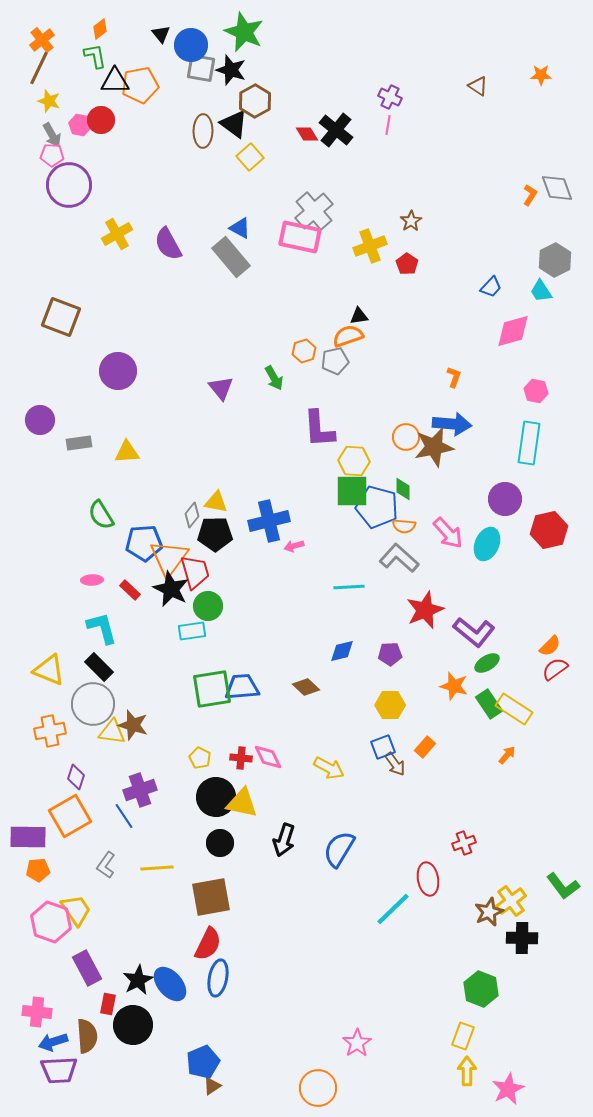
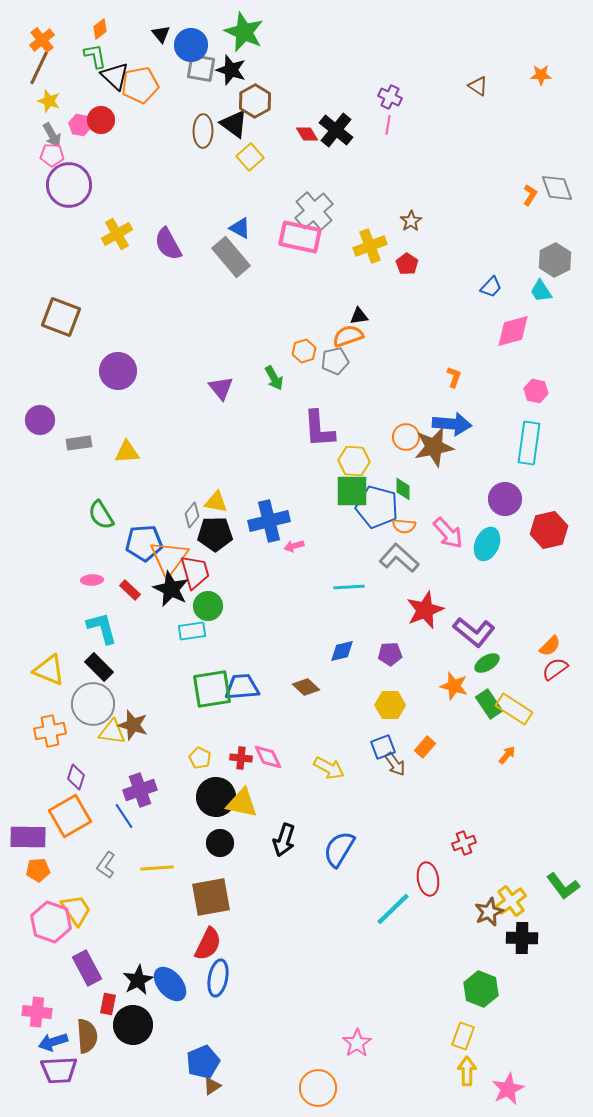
black triangle at (115, 81): moved 5 px up; rotated 44 degrees clockwise
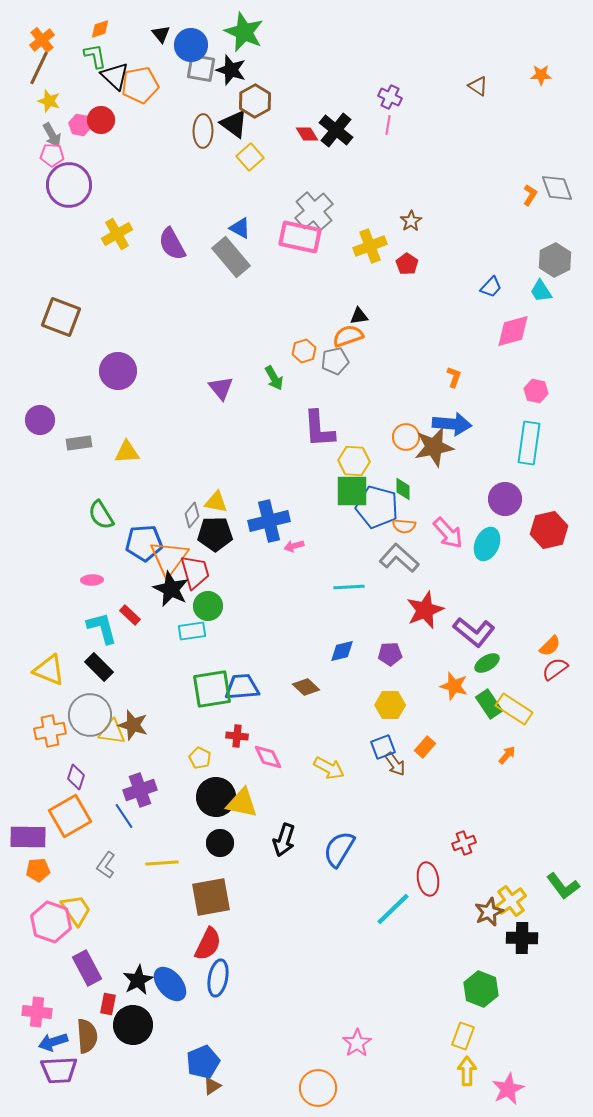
orange diamond at (100, 29): rotated 20 degrees clockwise
purple semicircle at (168, 244): moved 4 px right
red rectangle at (130, 590): moved 25 px down
gray circle at (93, 704): moved 3 px left, 11 px down
red cross at (241, 758): moved 4 px left, 22 px up
yellow line at (157, 868): moved 5 px right, 5 px up
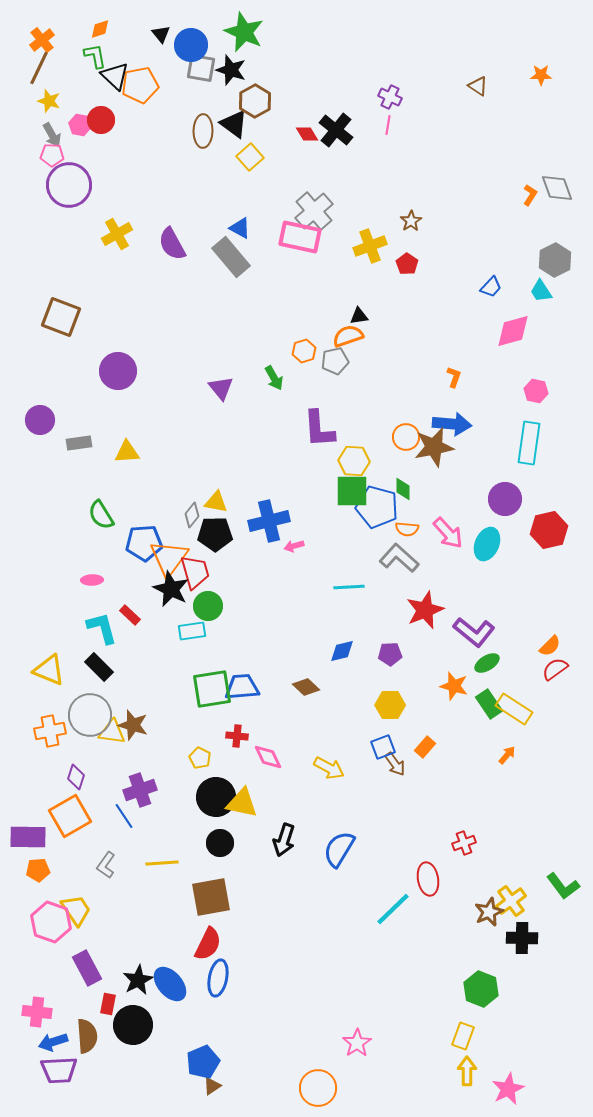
orange semicircle at (404, 526): moved 3 px right, 3 px down
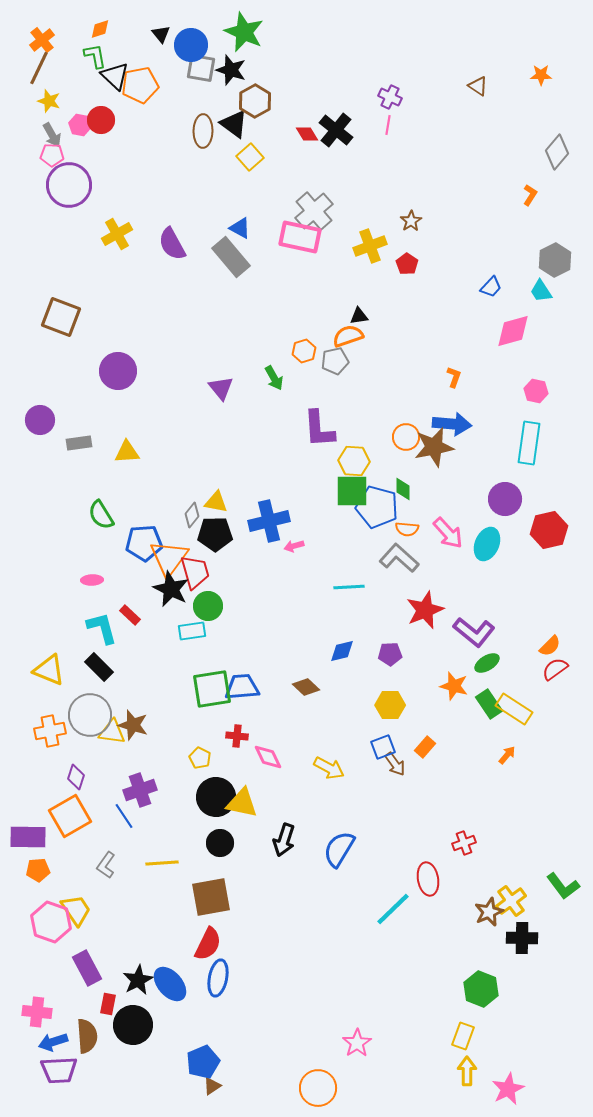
gray diamond at (557, 188): moved 36 px up; rotated 60 degrees clockwise
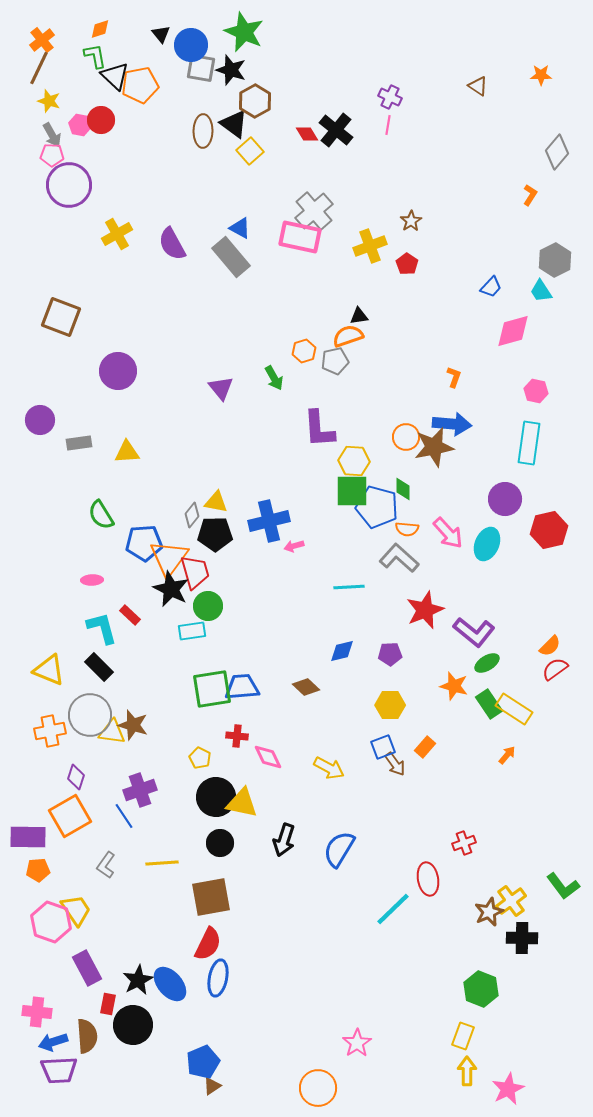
yellow square at (250, 157): moved 6 px up
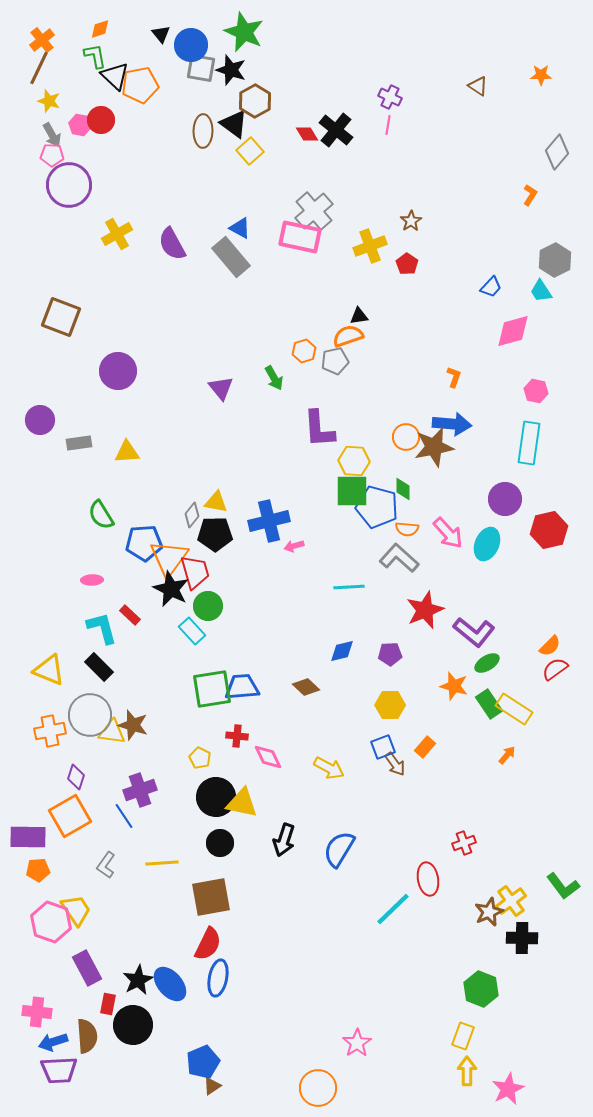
cyan rectangle at (192, 631): rotated 56 degrees clockwise
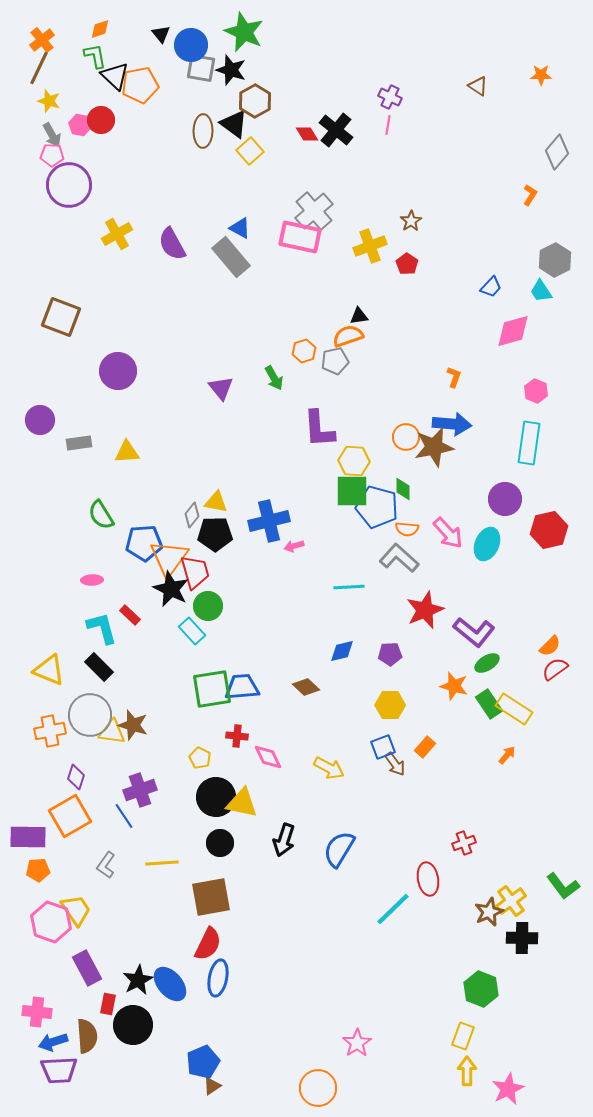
pink hexagon at (536, 391): rotated 10 degrees clockwise
